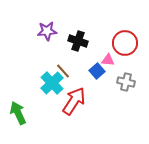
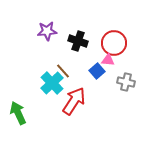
red circle: moved 11 px left
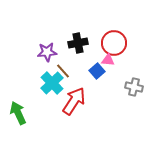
purple star: moved 21 px down
black cross: moved 2 px down; rotated 30 degrees counterclockwise
gray cross: moved 8 px right, 5 px down
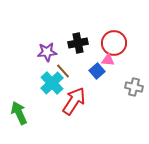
green arrow: moved 1 px right
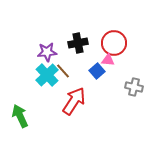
cyan cross: moved 5 px left, 8 px up
green arrow: moved 1 px right, 3 px down
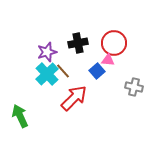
purple star: rotated 12 degrees counterclockwise
cyan cross: moved 1 px up
red arrow: moved 3 px up; rotated 12 degrees clockwise
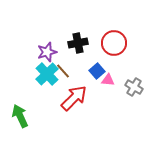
pink triangle: moved 20 px down
gray cross: rotated 18 degrees clockwise
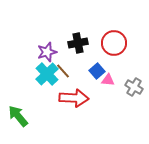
red arrow: rotated 48 degrees clockwise
green arrow: moved 2 px left; rotated 15 degrees counterclockwise
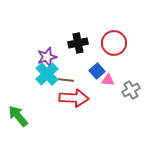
purple star: moved 5 px down
brown line: moved 3 px right, 9 px down; rotated 42 degrees counterclockwise
gray cross: moved 3 px left, 3 px down; rotated 30 degrees clockwise
